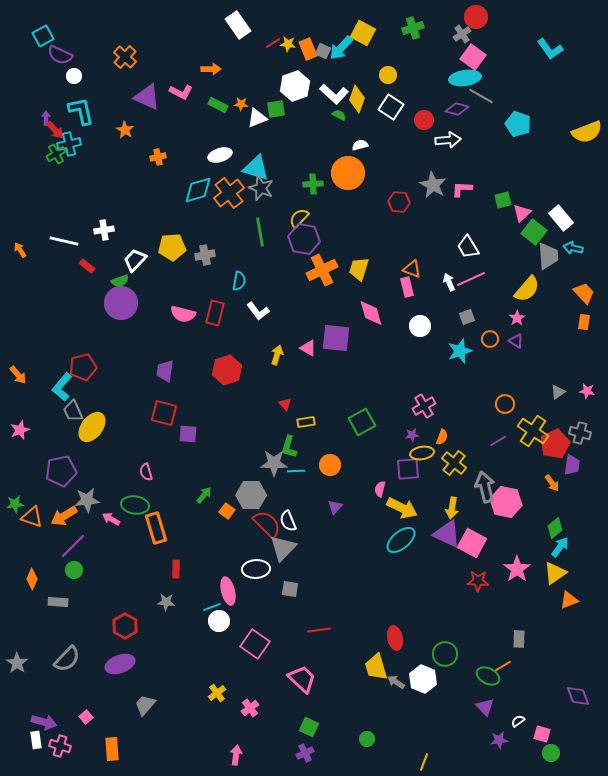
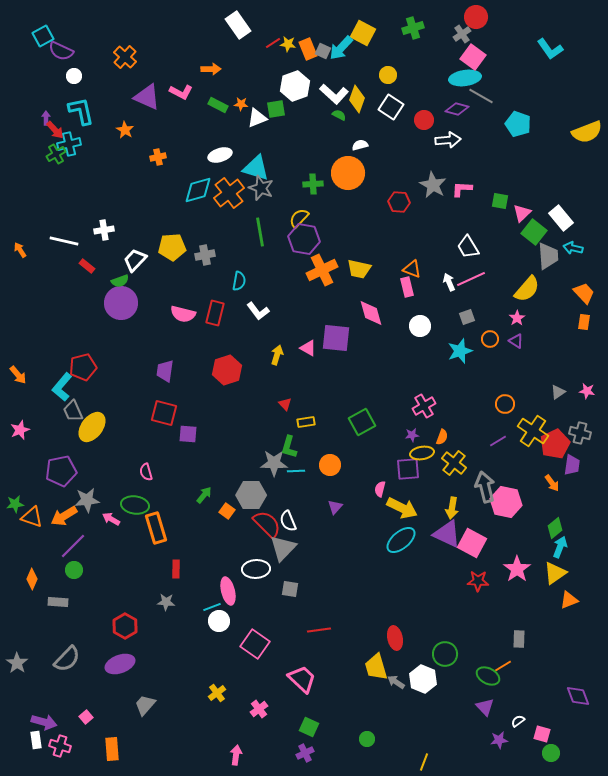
purple semicircle at (60, 55): moved 1 px right, 4 px up
green square at (503, 200): moved 3 px left, 1 px down; rotated 24 degrees clockwise
yellow trapezoid at (359, 269): rotated 95 degrees counterclockwise
cyan arrow at (560, 547): rotated 15 degrees counterclockwise
pink cross at (250, 708): moved 9 px right, 1 px down
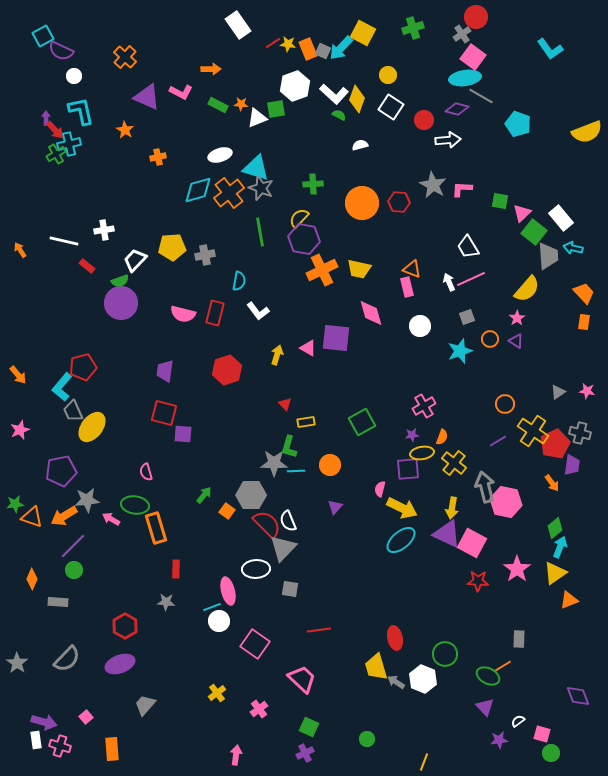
orange circle at (348, 173): moved 14 px right, 30 px down
purple square at (188, 434): moved 5 px left
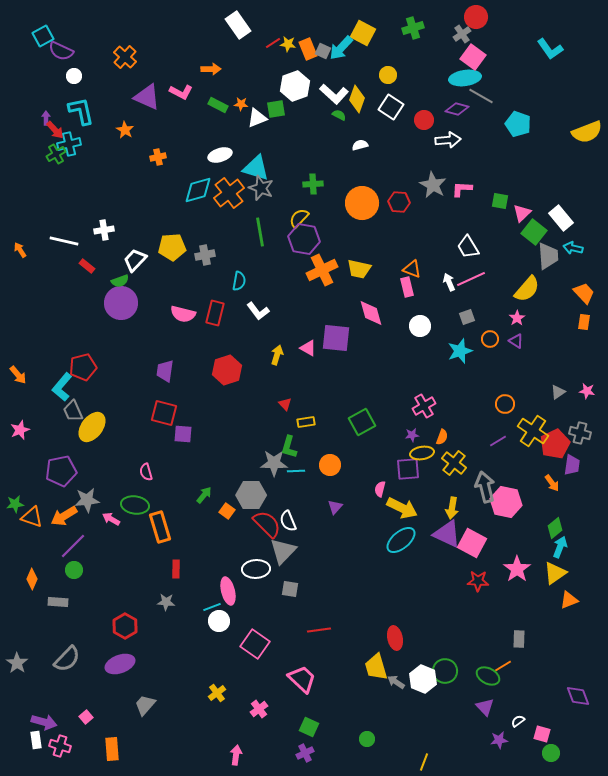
orange rectangle at (156, 528): moved 4 px right, 1 px up
gray triangle at (283, 548): moved 3 px down
green circle at (445, 654): moved 17 px down
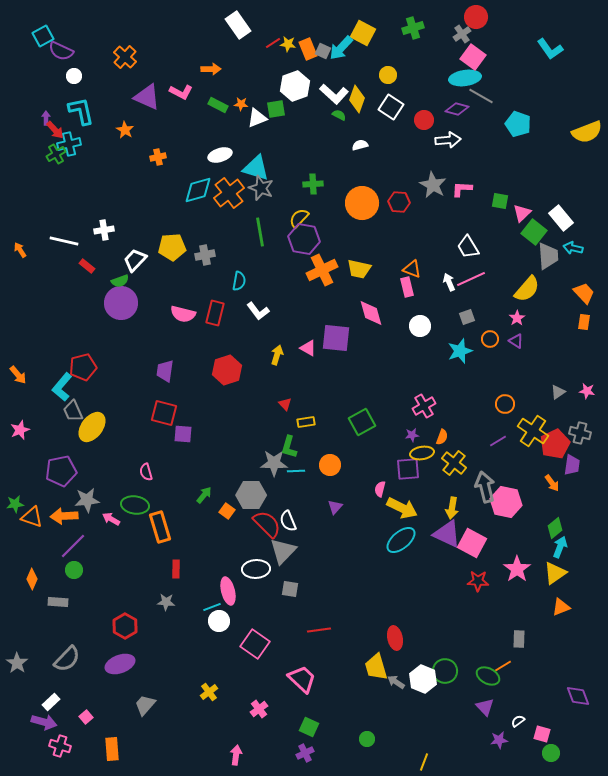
orange arrow at (64, 516): rotated 28 degrees clockwise
orange triangle at (569, 600): moved 8 px left, 7 px down
yellow cross at (217, 693): moved 8 px left, 1 px up
white rectangle at (36, 740): moved 15 px right, 38 px up; rotated 54 degrees clockwise
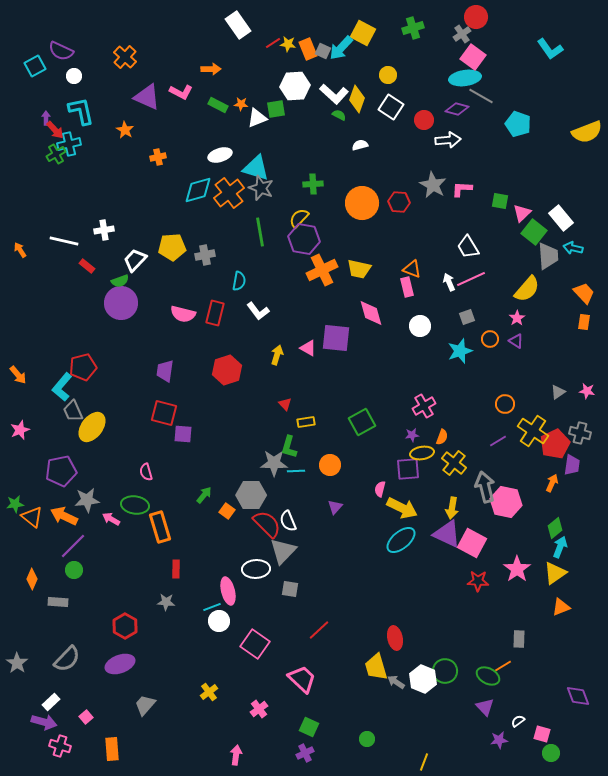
cyan square at (43, 36): moved 8 px left, 30 px down
white hexagon at (295, 86): rotated 16 degrees clockwise
orange arrow at (552, 483): rotated 120 degrees counterclockwise
orange arrow at (64, 516): rotated 28 degrees clockwise
orange triangle at (32, 517): rotated 20 degrees clockwise
red line at (319, 630): rotated 35 degrees counterclockwise
